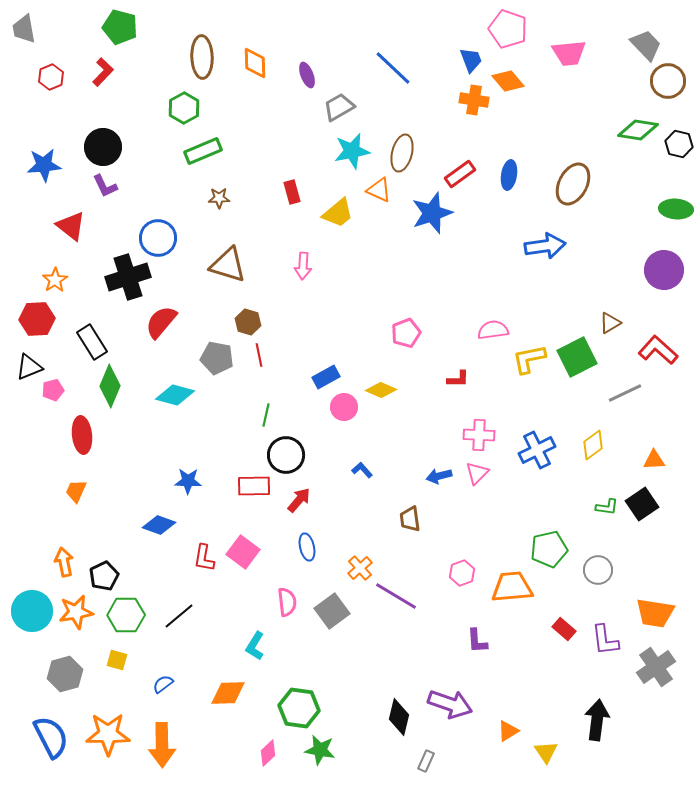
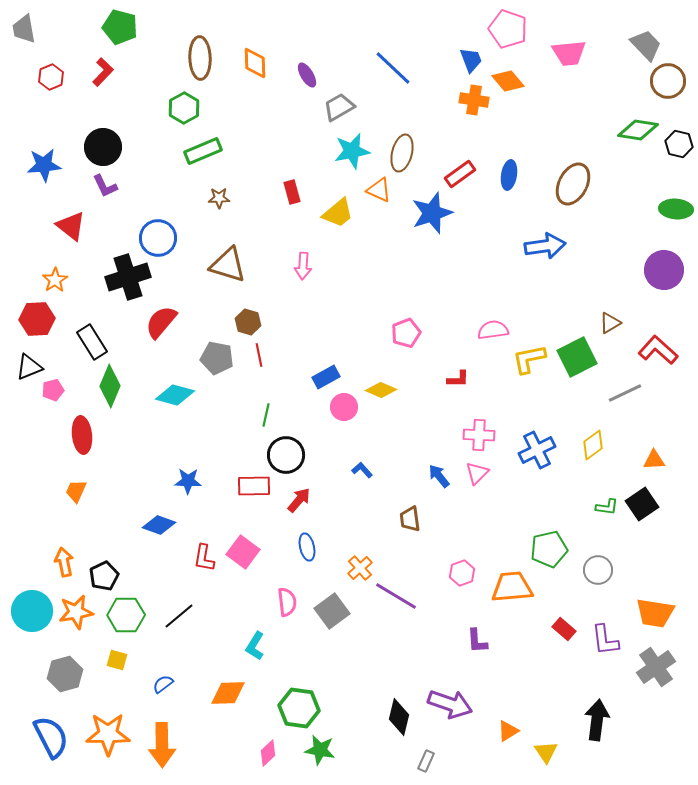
brown ellipse at (202, 57): moved 2 px left, 1 px down
purple ellipse at (307, 75): rotated 10 degrees counterclockwise
blue arrow at (439, 476): rotated 65 degrees clockwise
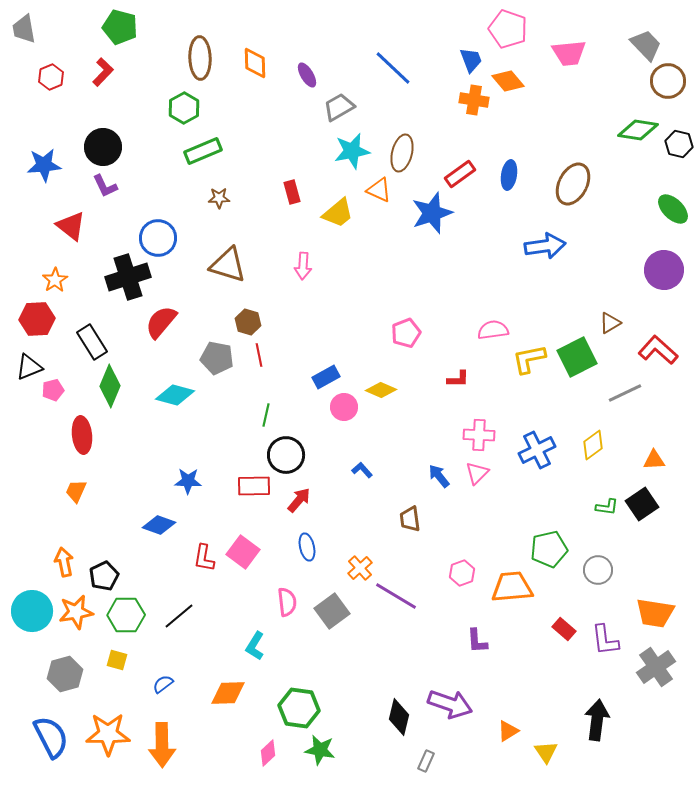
green ellipse at (676, 209): moved 3 px left; rotated 40 degrees clockwise
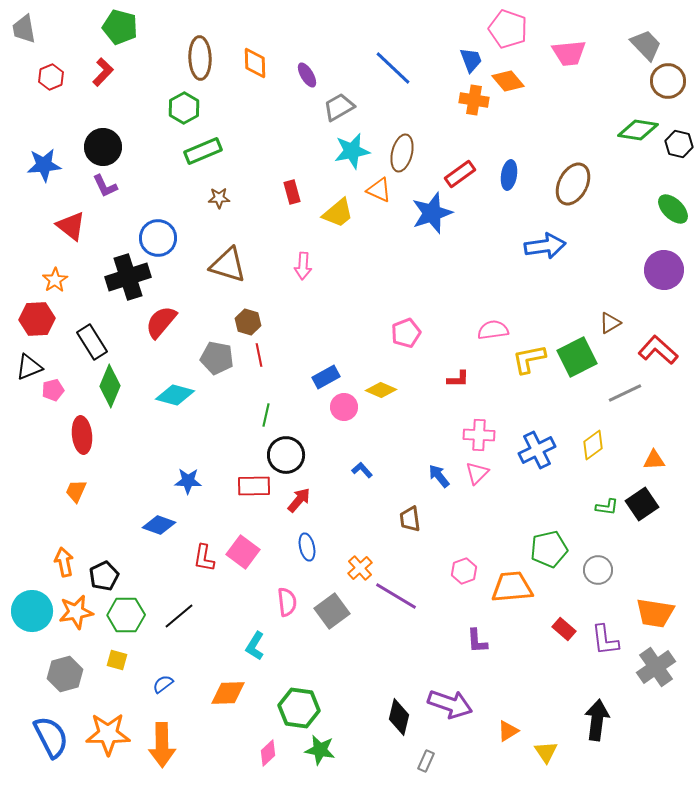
pink hexagon at (462, 573): moved 2 px right, 2 px up
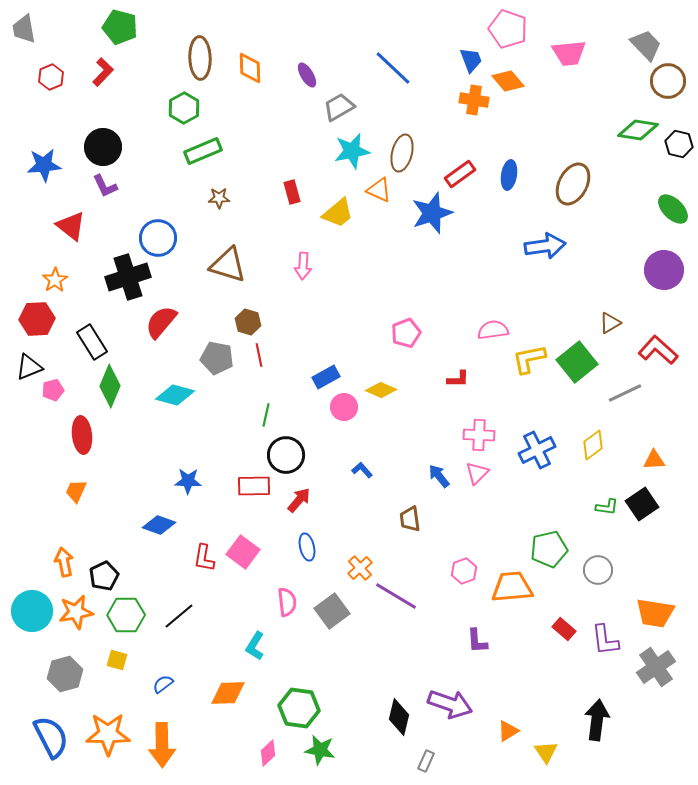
orange diamond at (255, 63): moved 5 px left, 5 px down
green square at (577, 357): moved 5 px down; rotated 12 degrees counterclockwise
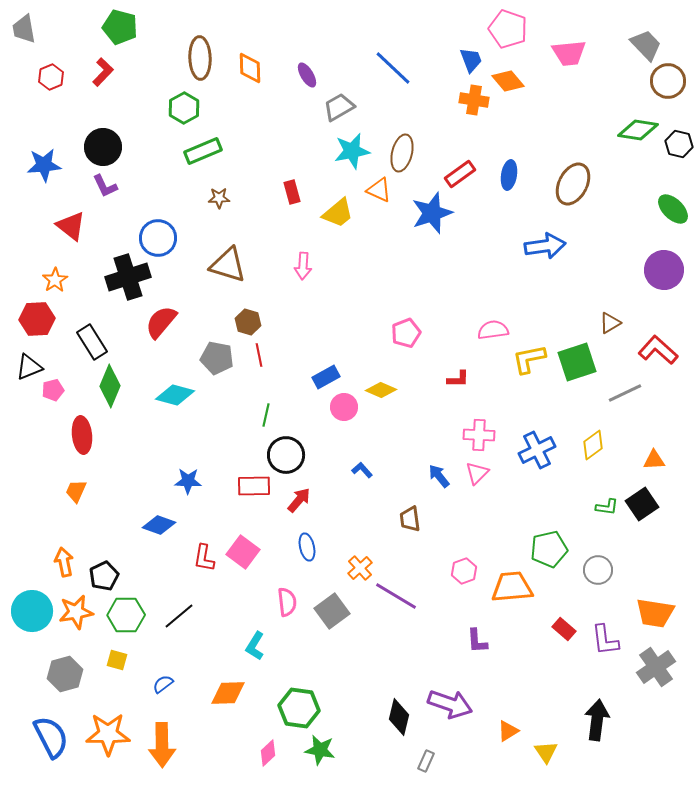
green square at (577, 362): rotated 21 degrees clockwise
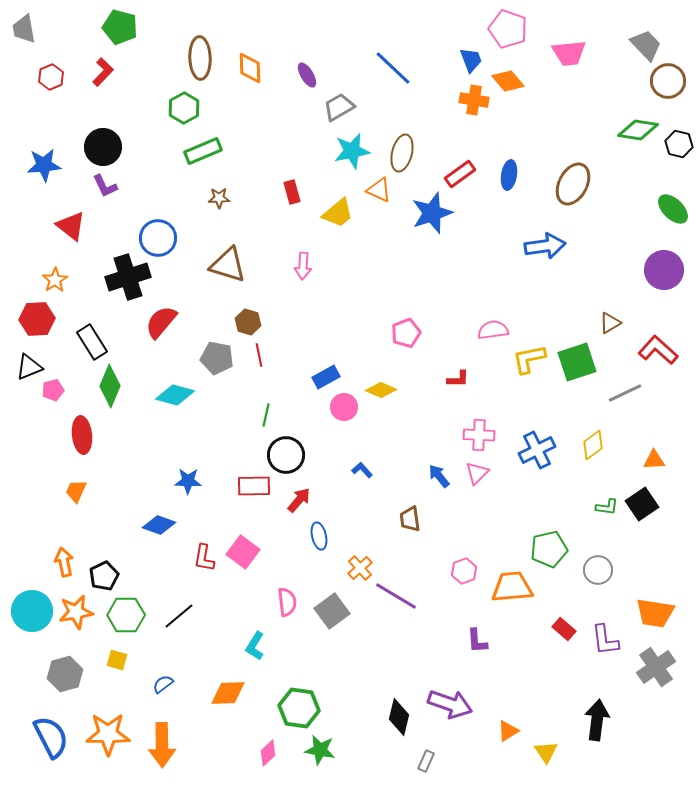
blue ellipse at (307, 547): moved 12 px right, 11 px up
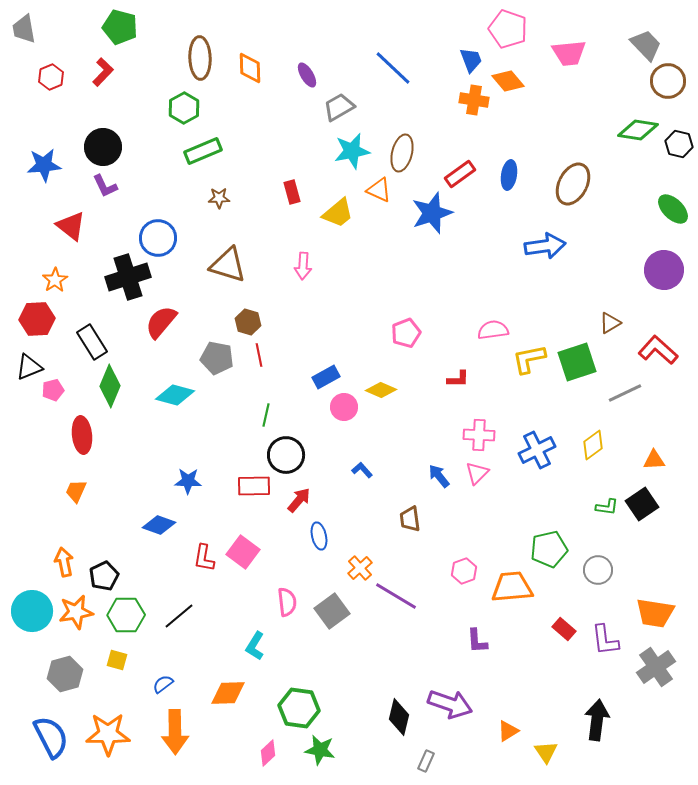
orange arrow at (162, 745): moved 13 px right, 13 px up
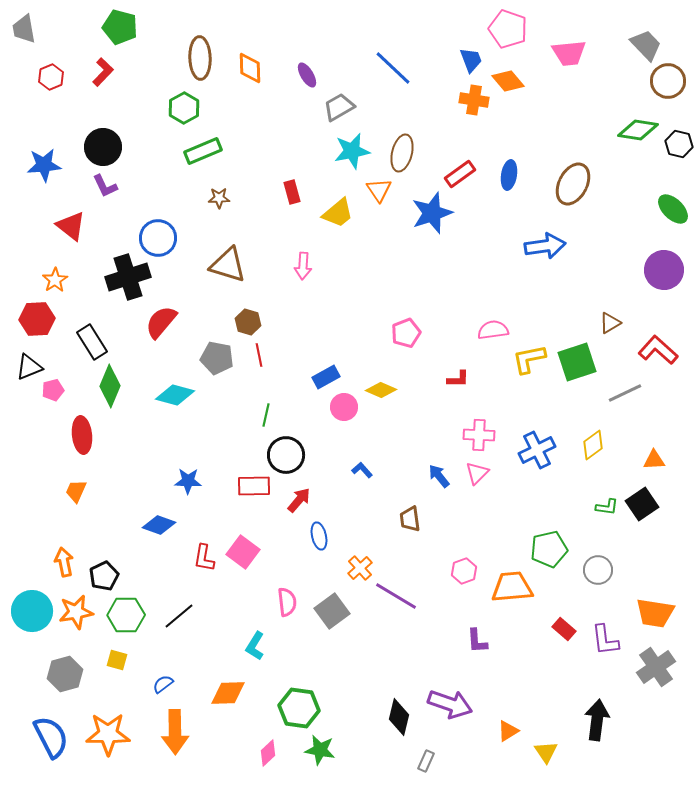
orange triangle at (379, 190): rotated 32 degrees clockwise
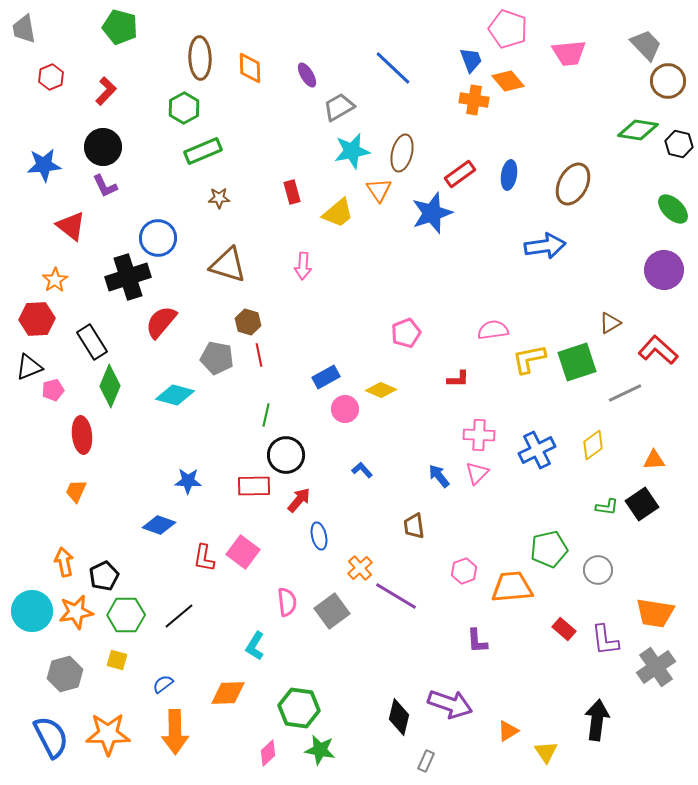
red L-shape at (103, 72): moved 3 px right, 19 px down
pink circle at (344, 407): moved 1 px right, 2 px down
brown trapezoid at (410, 519): moved 4 px right, 7 px down
